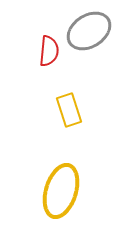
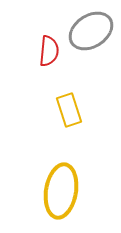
gray ellipse: moved 2 px right
yellow ellipse: rotated 8 degrees counterclockwise
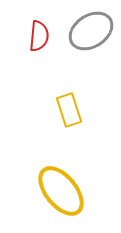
red semicircle: moved 10 px left, 15 px up
yellow ellipse: rotated 48 degrees counterclockwise
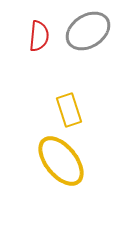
gray ellipse: moved 3 px left
yellow ellipse: moved 30 px up
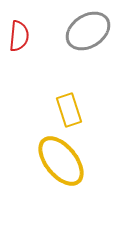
red semicircle: moved 20 px left
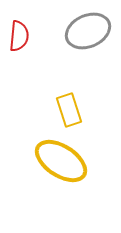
gray ellipse: rotated 9 degrees clockwise
yellow ellipse: rotated 18 degrees counterclockwise
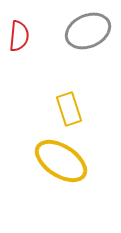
yellow rectangle: moved 1 px up
